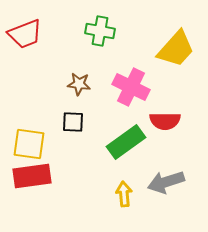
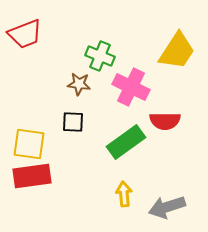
green cross: moved 25 px down; rotated 12 degrees clockwise
yellow trapezoid: moved 1 px right, 2 px down; rotated 9 degrees counterclockwise
gray arrow: moved 1 px right, 25 px down
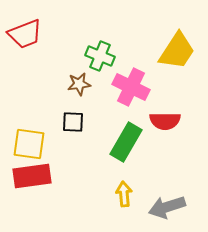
brown star: rotated 15 degrees counterclockwise
green rectangle: rotated 24 degrees counterclockwise
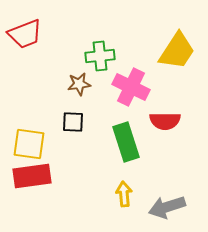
green cross: rotated 28 degrees counterclockwise
green rectangle: rotated 48 degrees counterclockwise
